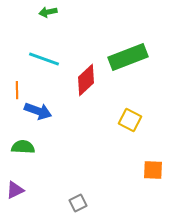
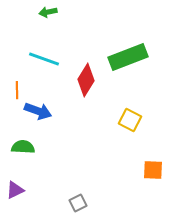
red diamond: rotated 16 degrees counterclockwise
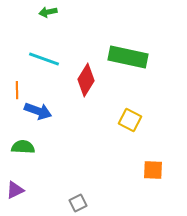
green rectangle: rotated 33 degrees clockwise
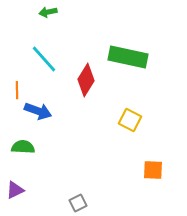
cyan line: rotated 28 degrees clockwise
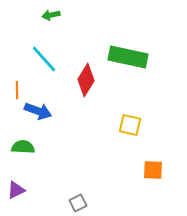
green arrow: moved 3 px right, 3 px down
yellow square: moved 5 px down; rotated 15 degrees counterclockwise
purple triangle: moved 1 px right
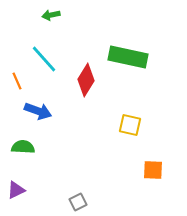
orange line: moved 9 px up; rotated 24 degrees counterclockwise
gray square: moved 1 px up
